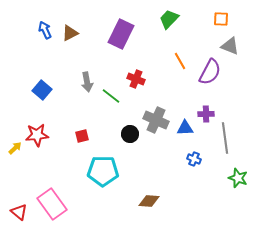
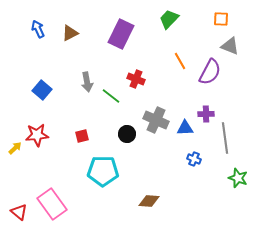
blue arrow: moved 7 px left, 1 px up
black circle: moved 3 px left
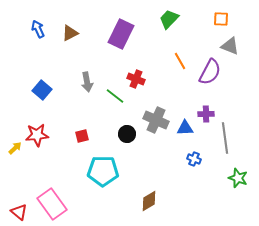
green line: moved 4 px right
brown diamond: rotated 35 degrees counterclockwise
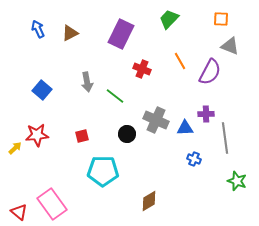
red cross: moved 6 px right, 10 px up
green star: moved 1 px left, 3 px down
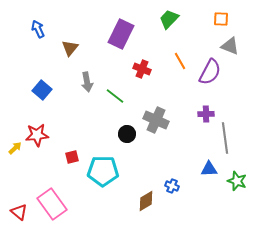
brown triangle: moved 15 px down; rotated 24 degrees counterclockwise
blue triangle: moved 24 px right, 41 px down
red square: moved 10 px left, 21 px down
blue cross: moved 22 px left, 27 px down
brown diamond: moved 3 px left
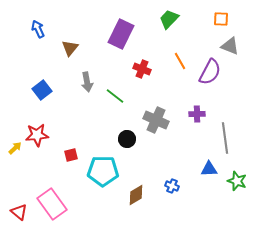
blue square: rotated 12 degrees clockwise
purple cross: moved 9 px left
black circle: moved 5 px down
red square: moved 1 px left, 2 px up
brown diamond: moved 10 px left, 6 px up
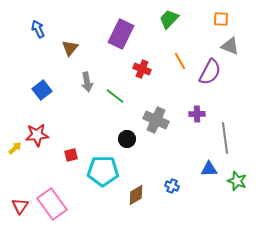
red triangle: moved 1 px right, 6 px up; rotated 24 degrees clockwise
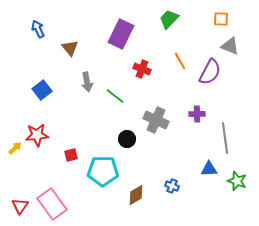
brown triangle: rotated 18 degrees counterclockwise
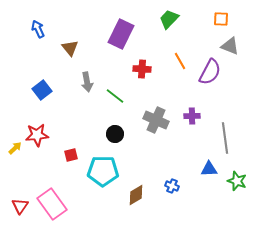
red cross: rotated 18 degrees counterclockwise
purple cross: moved 5 px left, 2 px down
black circle: moved 12 px left, 5 px up
